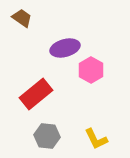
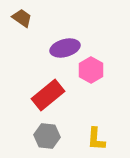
red rectangle: moved 12 px right, 1 px down
yellow L-shape: rotated 30 degrees clockwise
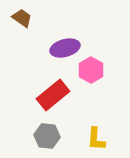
red rectangle: moved 5 px right
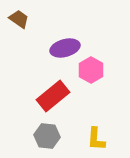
brown trapezoid: moved 3 px left, 1 px down
red rectangle: moved 1 px down
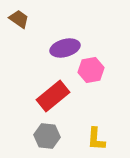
pink hexagon: rotated 20 degrees clockwise
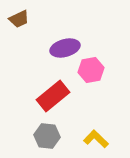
brown trapezoid: rotated 120 degrees clockwise
yellow L-shape: rotated 130 degrees clockwise
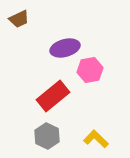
pink hexagon: moved 1 px left
gray hexagon: rotated 20 degrees clockwise
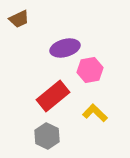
yellow L-shape: moved 1 px left, 26 px up
